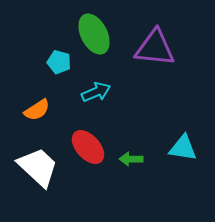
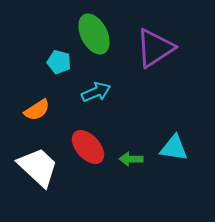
purple triangle: rotated 39 degrees counterclockwise
cyan triangle: moved 9 px left
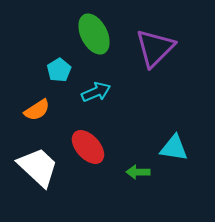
purple triangle: rotated 12 degrees counterclockwise
cyan pentagon: moved 8 px down; rotated 25 degrees clockwise
green arrow: moved 7 px right, 13 px down
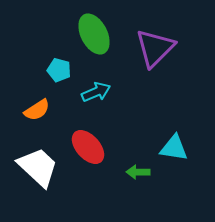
cyan pentagon: rotated 25 degrees counterclockwise
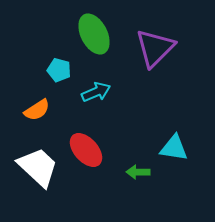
red ellipse: moved 2 px left, 3 px down
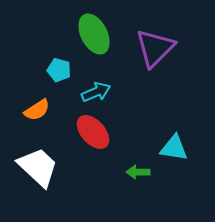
red ellipse: moved 7 px right, 18 px up
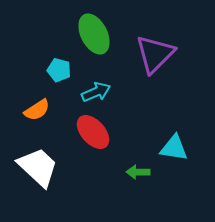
purple triangle: moved 6 px down
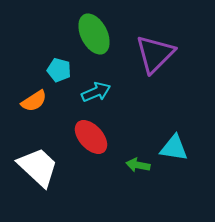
orange semicircle: moved 3 px left, 9 px up
red ellipse: moved 2 px left, 5 px down
green arrow: moved 7 px up; rotated 10 degrees clockwise
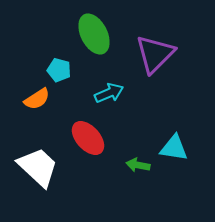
cyan arrow: moved 13 px right, 1 px down
orange semicircle: moved 3 px right, 2 px up
red ellipse: moved 3 px left, 1 px down
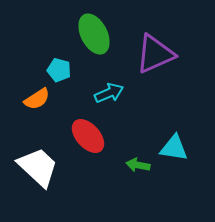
purple triangle: rotated 21 degrees clockwise
red ellipse: moved 2 px up
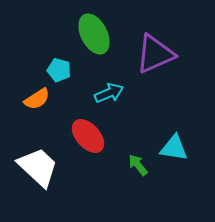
green arrow: rotated 40 degrees clockwise
